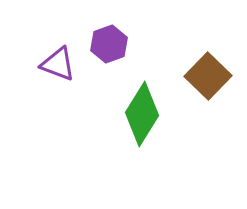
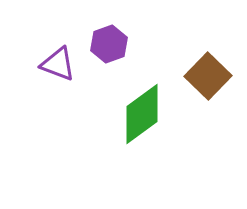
green diamond: rotated 22 degrees clockwise
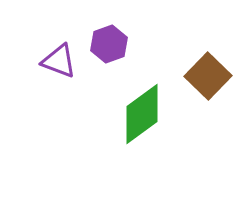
purple triangle: moved 1 px right, 3 px up
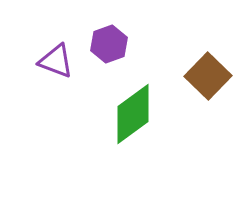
purple triangle: moved 3 px left
green diamond: moved 9 px left
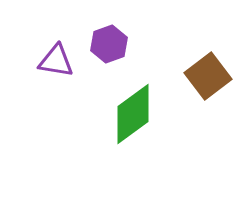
purple triangle: rotated 12 degrees counterclockwise
brown square: rotated 9 degrees clockwise
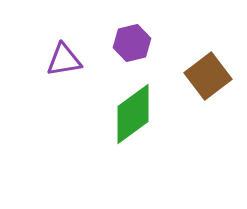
purple hexagon: moved 23 px right, 1 px up; rotated 6 degrees clockwise
purple triangle: moved 8 px right, 1 px up; rotated 18 degrees counterclockwise
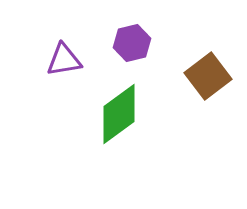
green diamond: moved 14 px left
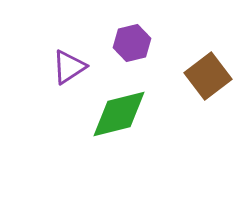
purple triangle: moved 5 px right, 7 px down; rotated 24 degrees counterclockwise
green diamond: rotated 22 degrees clockwise
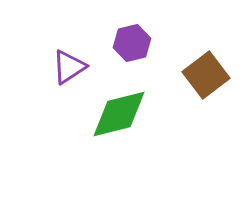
brown square: moved 2 px left, 1 px up
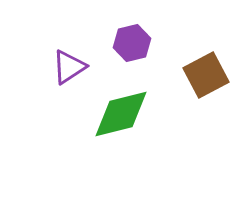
brown square: rotated 9 degrees clockwise
green diamond: moved 2 px right
